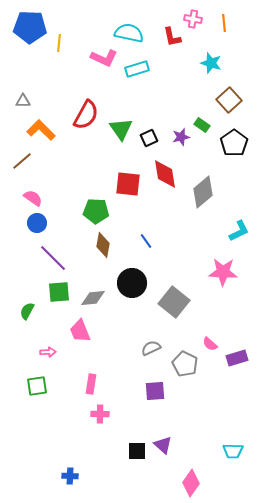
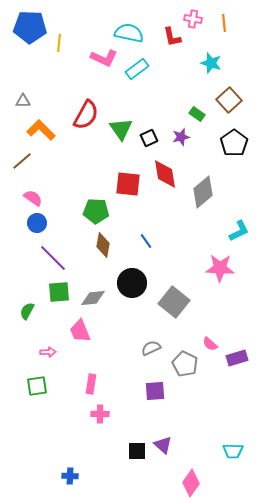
cyan rectangle at (137, 69): rotated 20 degrees counterclockwise
green rectangle at (202, 125): moved 5 px left, 11 px up
pink star at (223, 272): moved 3 px left, 4 px up
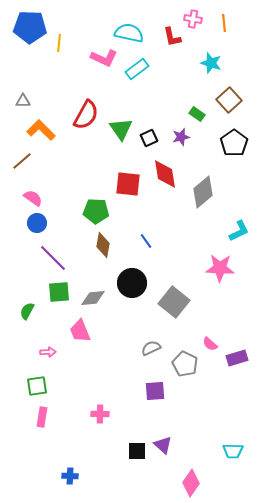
pink rectangle at (91, 384): moved 49 px left, 33 px down
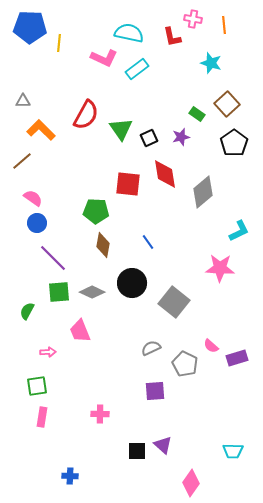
orange line at (224, 23): moved 2 px down
brown square at (229, 100): moved 2 px left, 4 px down
blue line at (146, 241): moved 2 px right, 1 px down
gray diamond at (93, 298): moved 1 px left, 6 px up; rotated 30 degrees clockwise
pink semicircle at (210, 344): moved 1 px right, 2 px down
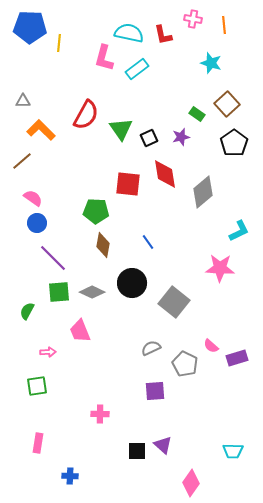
red L-shape at (172, 37): moved 9 px left, 2 px up
pink L-shape at (104, 58): rotated 80 degrees clockwise
pink rectangle at (42, 417): moved 4 px left, 26 px down
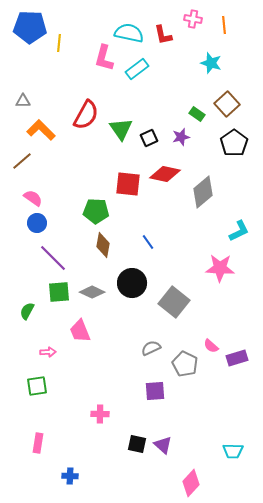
red diamond at (165, 174): rotated 68 degrees counterclockwise
black square at (137, 451): moved 7 px up; rotated 12 degrees clockwise
pink diamond at (191, 483): rotated 8 degrees clockwise
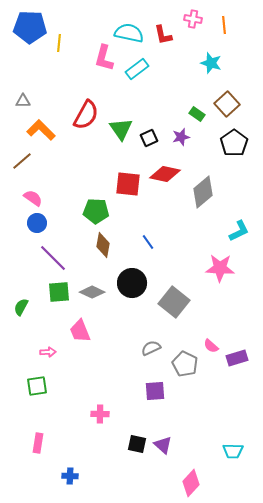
green semicircle at (27, 311): moved 6 px left, 4 px up
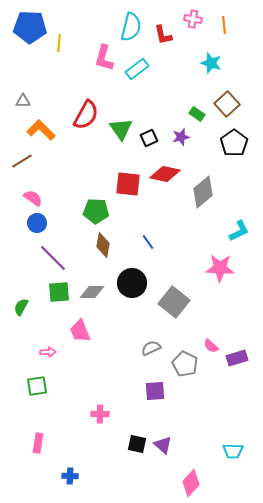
cyan semicircle at (129, 33): moved 2 px right, 6 px up; rotated 92 degrees clockwise
brown line at (22, 161): rotated 10 degrees clockwise
gray diamond at (92, 292): rotated 25 degrees counterclockwise
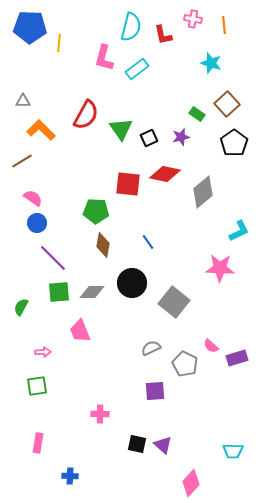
pink arrow at (48, 352): moved 5 px left
